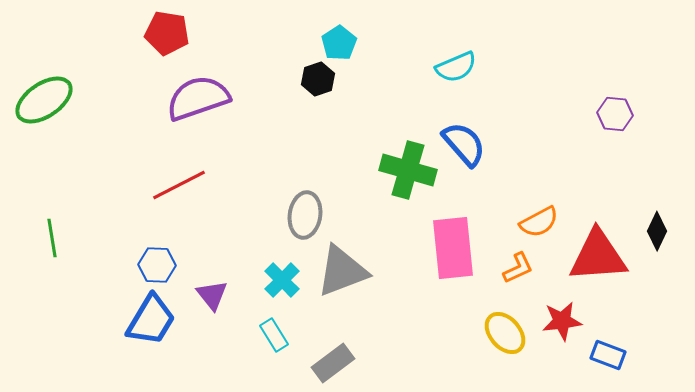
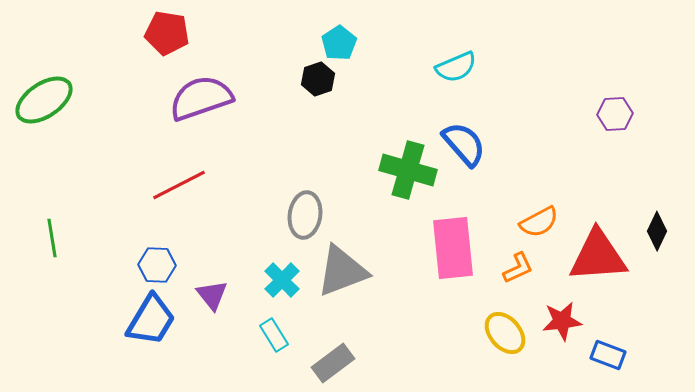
purple semicircle: moved 3 px right
purple hexagon: rotated 8 degrees counterclockwise
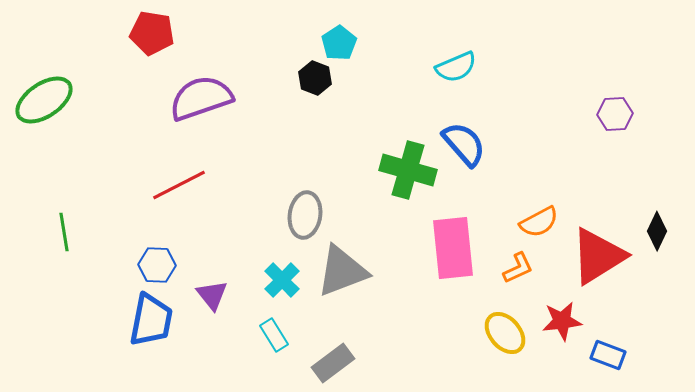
red pentagon: moved 15 px left
black hexagon: moved 3 px left, 1 px up; rotated 20 degrees counterclockwise
green line: moved 12 px right, 6 px up
red triangle: rotated 28 degrees counterclockwise
blue trapezoid: rotated 20 degrees counterclockwise
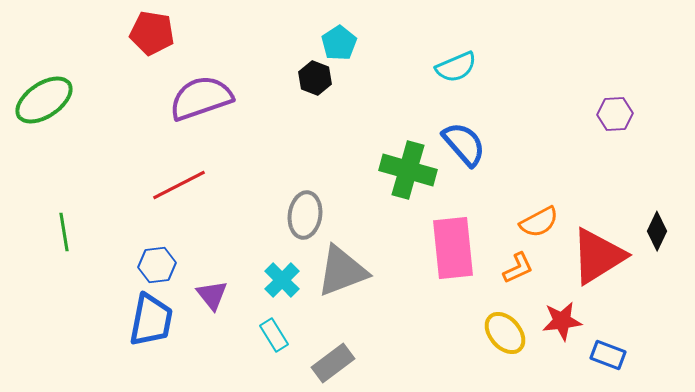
blue hexagon: rotated 9 degrees counterclockwise
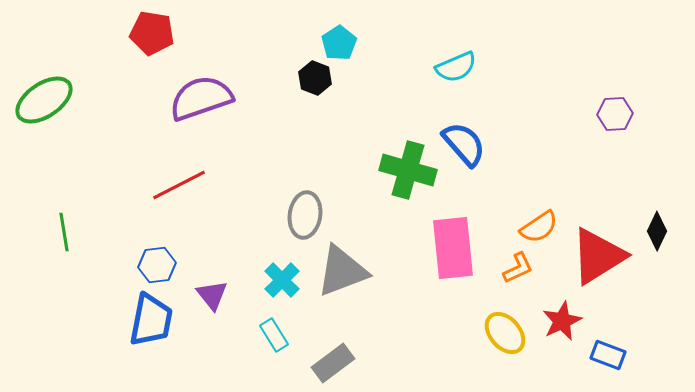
orange semicircle: moved 5 px down; rotated 6 degrees counterclockwise
red star: rotated 18 degrees counterclockwise
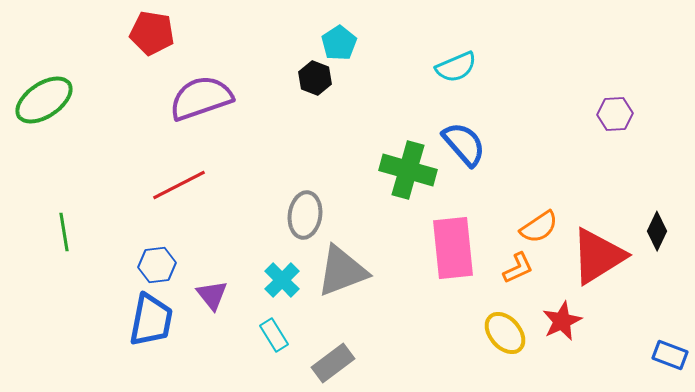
blue rectangle: moved 62 px right
